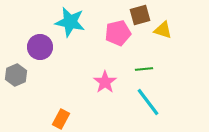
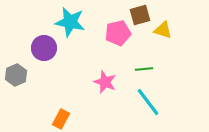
purple circle: moved 4 px right, 1 px down
pink star: rotated 15 degrees counterclockwise
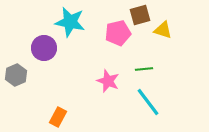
pink star: moved 3 px right, 1 px up
orange rectangle: moved 3 px left, 2 px up
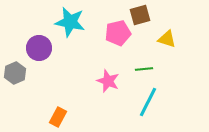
yellow triangle: moved 4 px right, 9 px down
purple circle: moved 5 px left
gray hexagon: moved 1 px left, 2 px up
cyan line: rotated 64 degrees clockwise
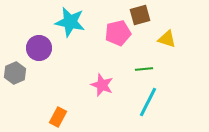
pink star: moved 6 px left, 4 px down
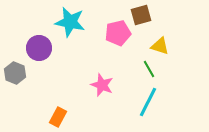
brown square: moved 1 px right
yellow triangle: moved 7 px left, 7 px down
green line: moved 5 px right; rotated 66 degrees clockwise
gray hexagon: rotated 15 degrees counterclockwise
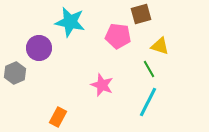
brown square: moved 1 px up
pink pentagon: moved 3 px down; rotated 20 degrees clockwise
gray hexagon: rotated 15 degrees clockwise
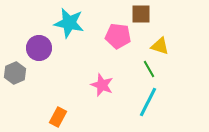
brown square: rotated 15 degrees clockwise
cyan star: moved 1 px left, 1 px down
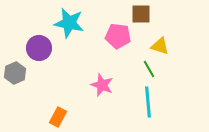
cyan line: rotated 32 degrees counterclockwise
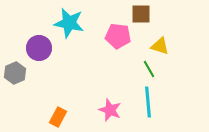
pink star: moved 8 px right, 25 px down
